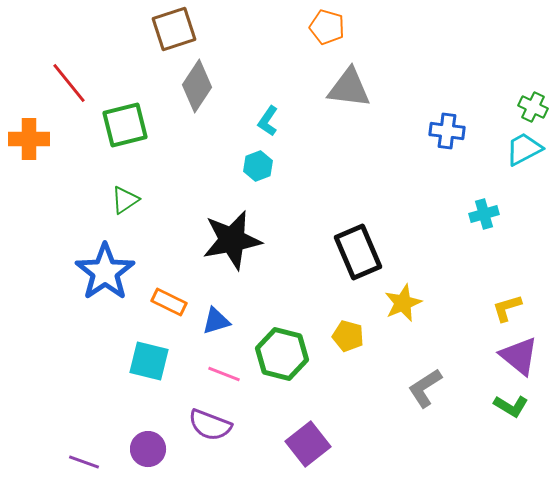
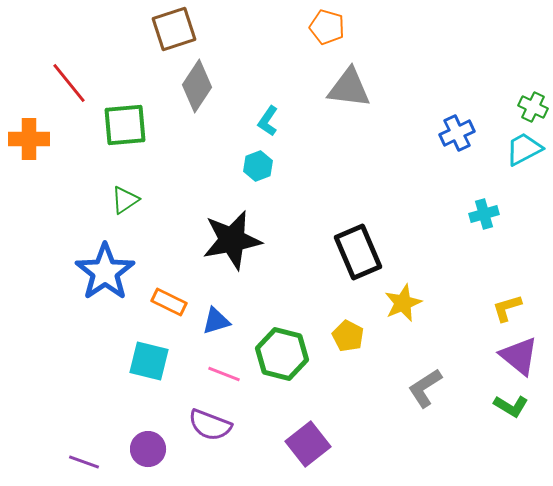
green square: rotated 9 degrees clockwise
blue cross: moved 10 px right, 2 px down; rotated 32 degrees counterclockwise
yellow pentagon: rotated 12 degrees clockwise
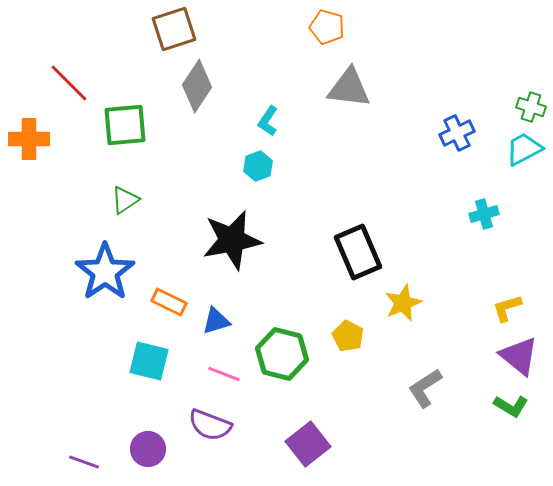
red line: rotated 6 degrees counterclockwise
green cross: moved 2 px left; rotated 8 degrees counterclockwise
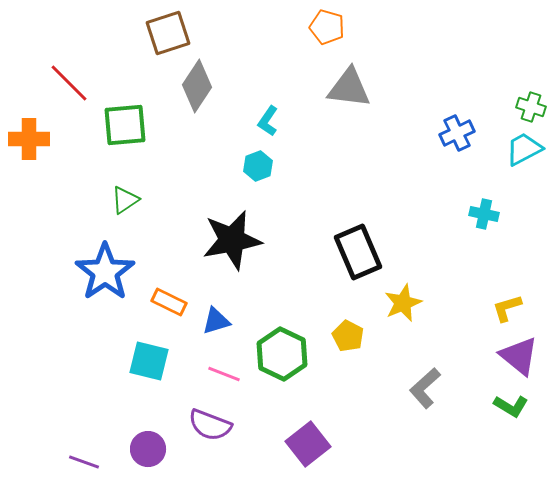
brown square: moved 6 px left, 4 px down
cyan cross: rotated 28 degrees clockwise
green hexagon: rotated 12 degrees clockwise
gray L-shape: rotated 9 degrees counterclockwise
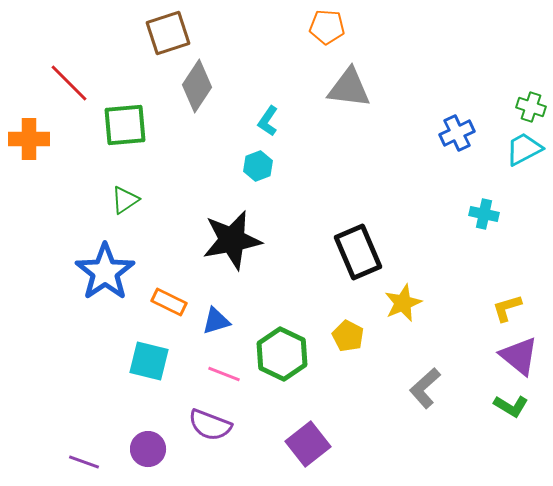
orange pentagon: rotated 12 degrees counterclockwise
